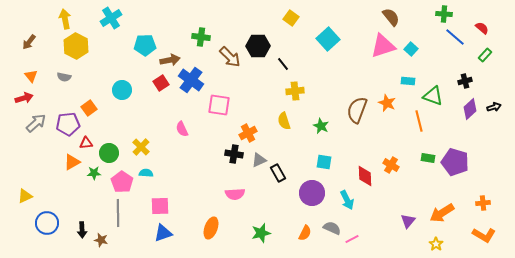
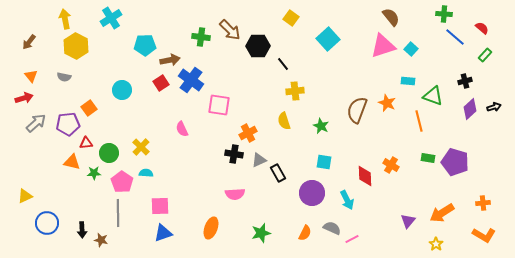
brown arrow at (230, 57): moved 27 px up
orange triangle at (72, 162): rotated 42 degrees clockwise
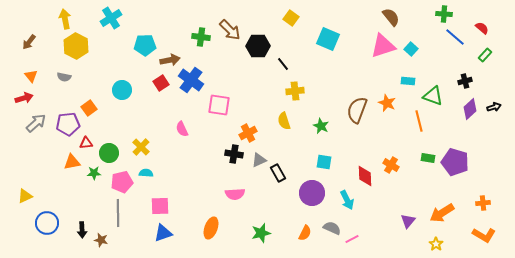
cyan square at (328, 39): rotated 25 degrees counterclockwise
orange triangle at (72, 162): rotated 24 degrees counterclockwise
pink pentagon at (122, 182): rotated 25 degrees clockwise
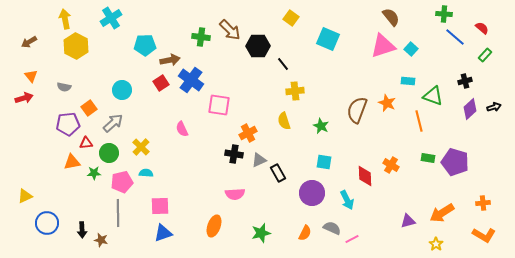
brown arrow at (29, 42): rotated 21 degrees clockwise
gray semicircle at (64, 77): moved 10 px down
gray arrow at (36, 123): moved 77 px right
purple triangle at (408, 221): rotated 35 degrees clockwise
orange ellipse at (211, 228): moved 3 px right, 2 px up
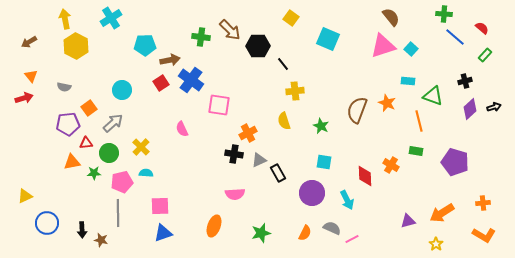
green rectangle at (428, 158): moved 12 px left, 7 px up
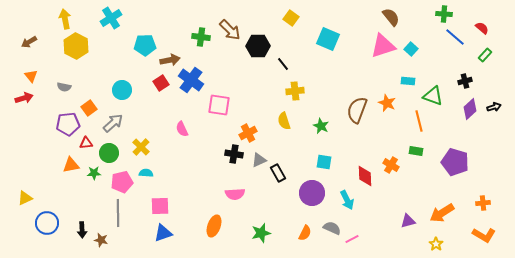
orange triangle at (72, 162): moved 1 px left, 3 px down
yellow triangle at (25, 196): moved 2 px down
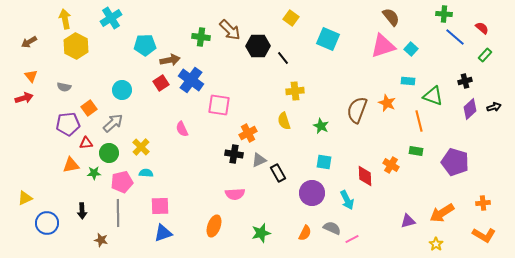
black line at (283, 64): moved 6 px up
black arrow at (82, 230): moved 19 px up
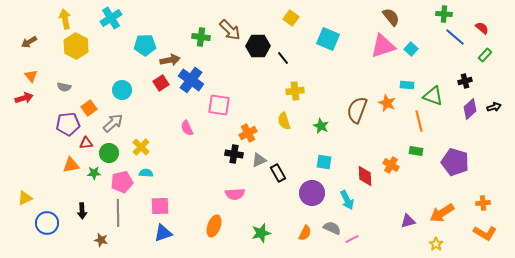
cyan rectangle at (408, 81): moved 1 px left, 4 px down
pink semicircle at (182, 129): moved 5 px right, 1 px up
orange L-shape at (484, 235): moved 1 px right, 2 px up
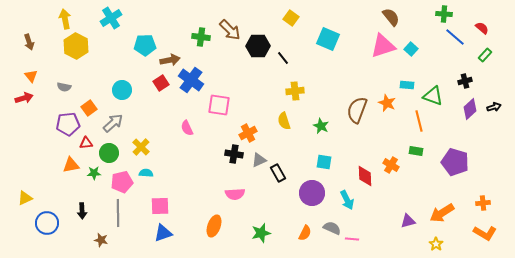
brown arrow at (29, 42): rotated 77 degrees counterclockwise
pink line at (352, 239): rotated 32 degrees clockwise
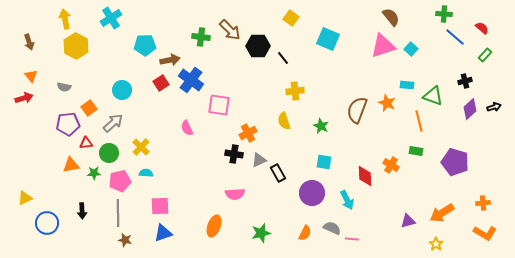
pink pentagon at (122, 182): moved 2 px left, 1 px up
brown star at (101, 240): moved 24 px right
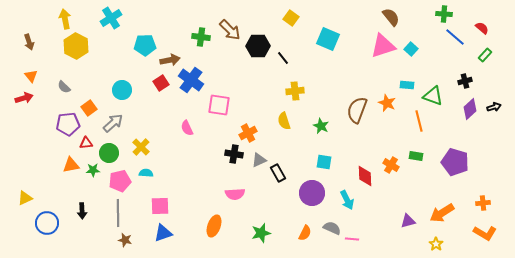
gray semicircle at (64, 87): rotated 32 degrees clockwise
green rectangle at (416, 151): moved 5 px down
green star at (94, 173): moved 1 px left, 3 px up
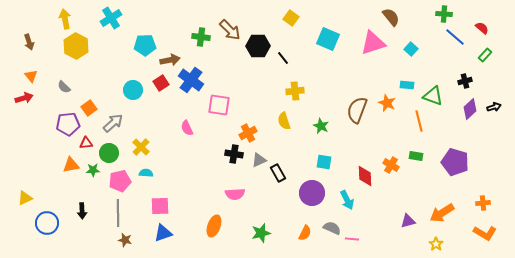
pink triangle at (383, 46): moved 10 px left, 3 px up
cyan circle at (122, 90): moved 11 px right
